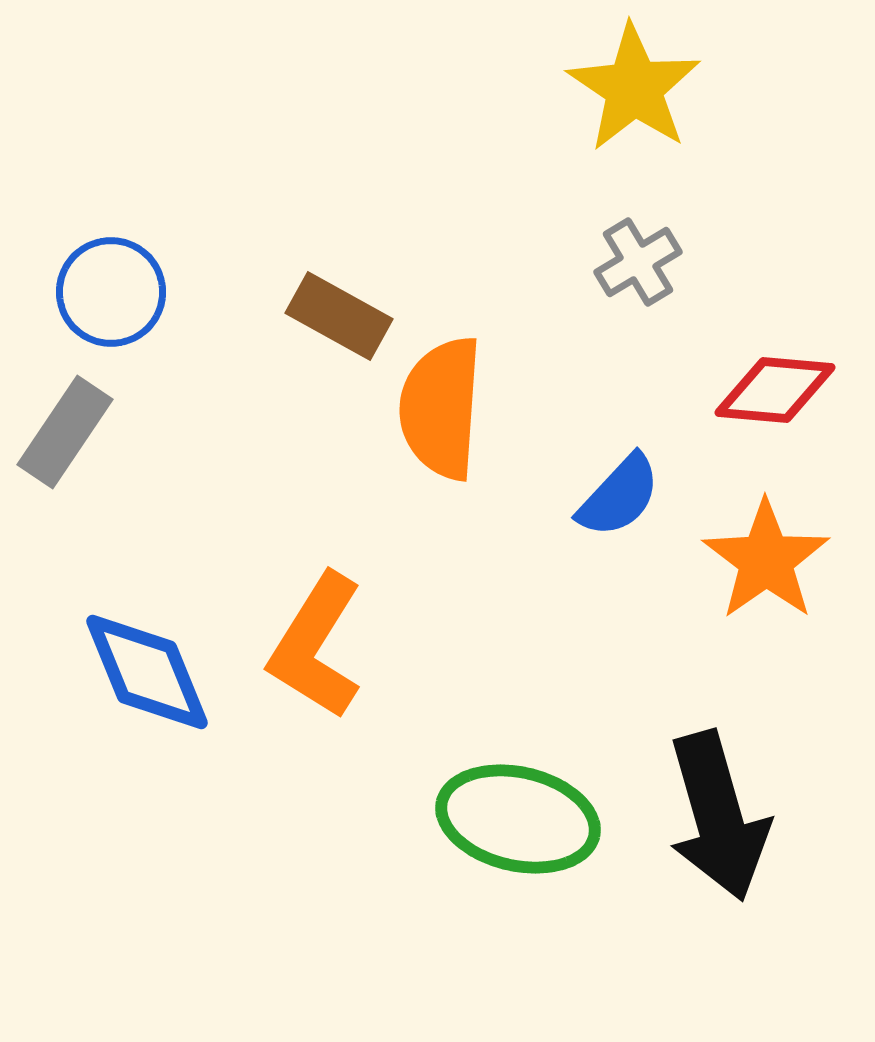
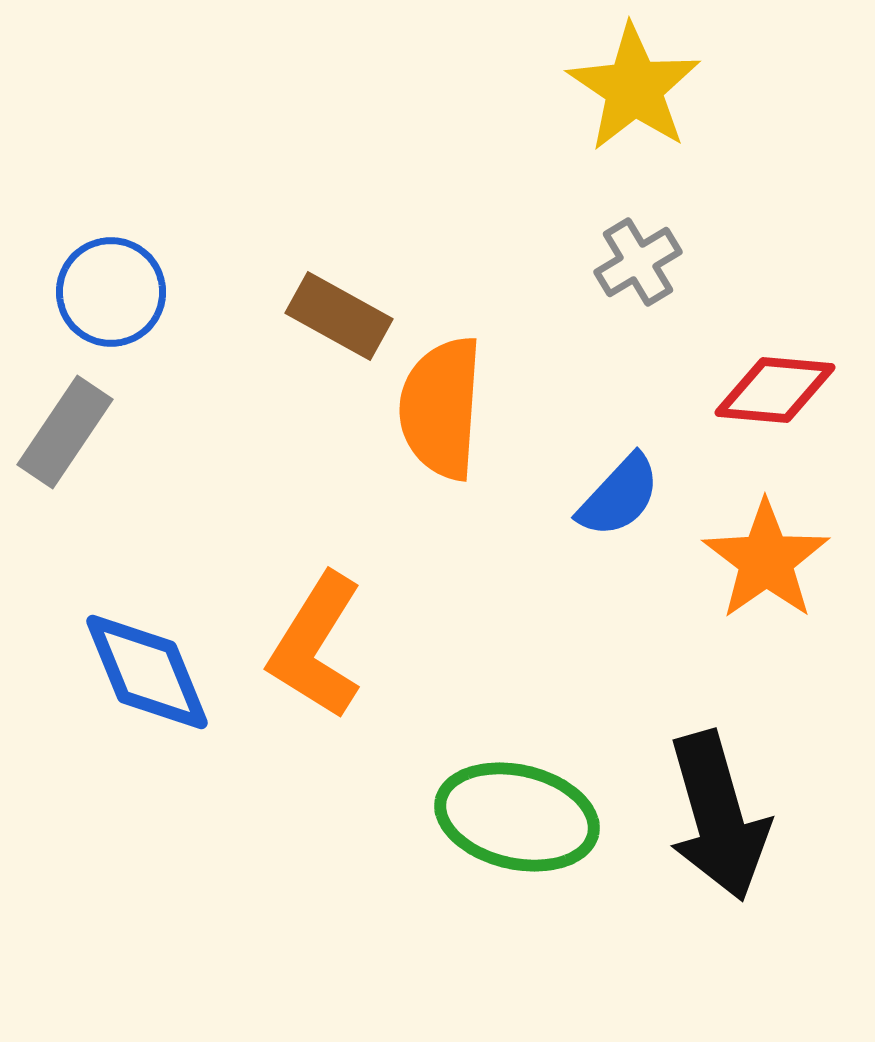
green ellipse: moved 1 px left, 2 px up
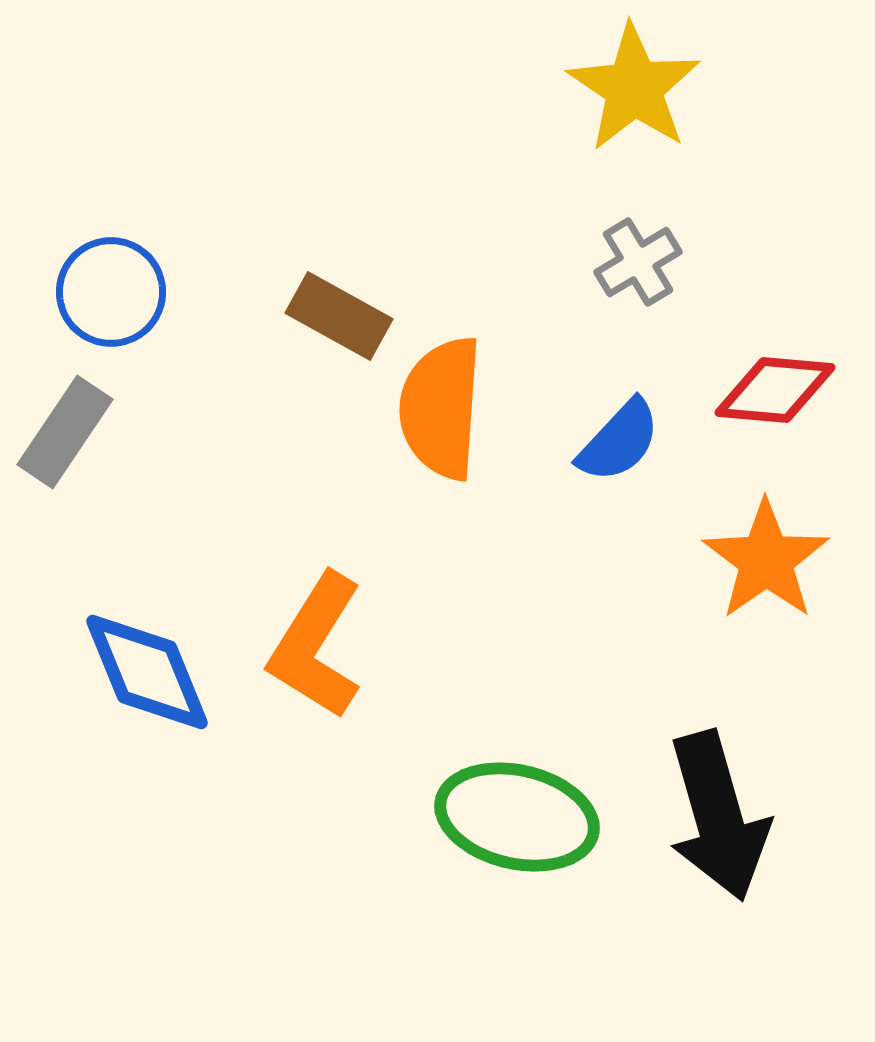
blue semicircle: moved 55 px up
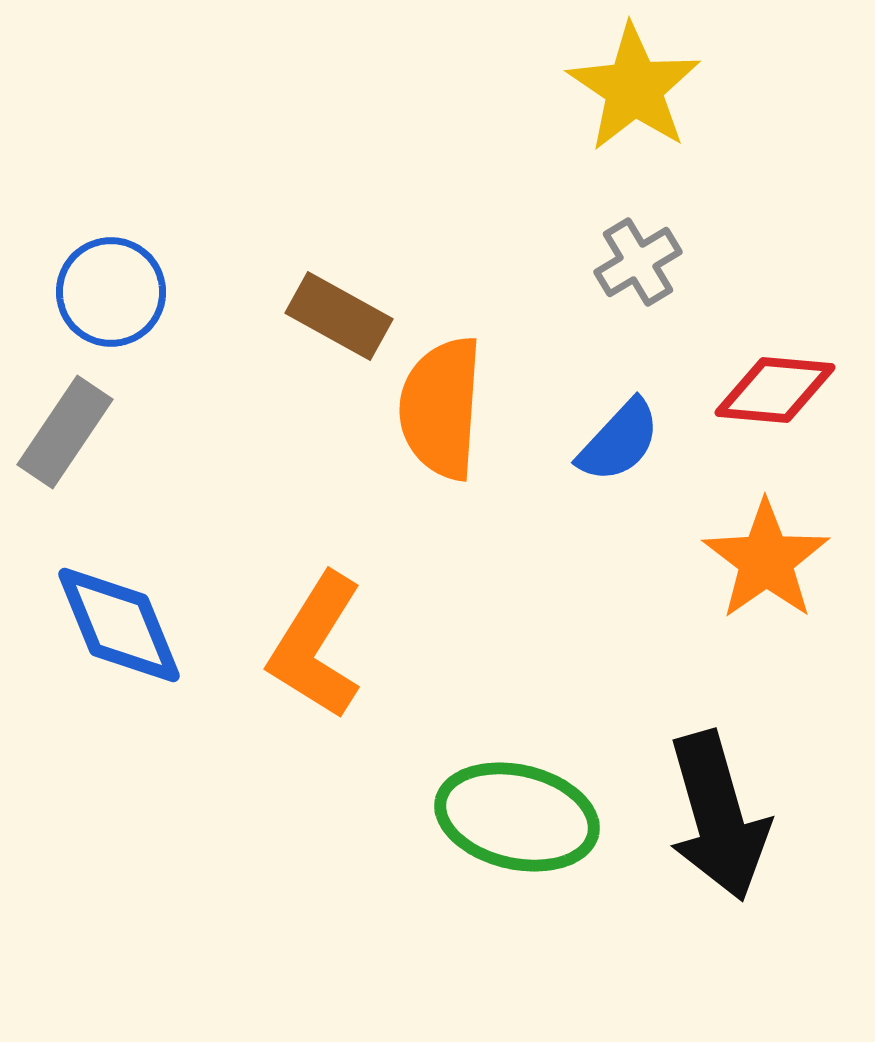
blue diamond: moved 28 px left, 47 px up
